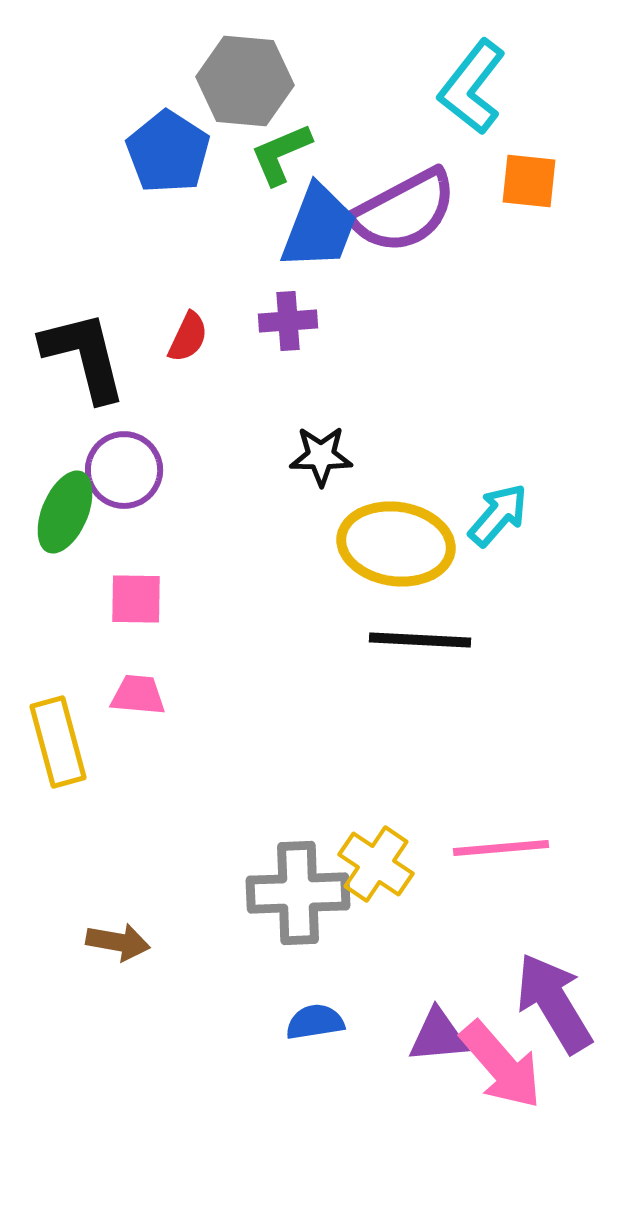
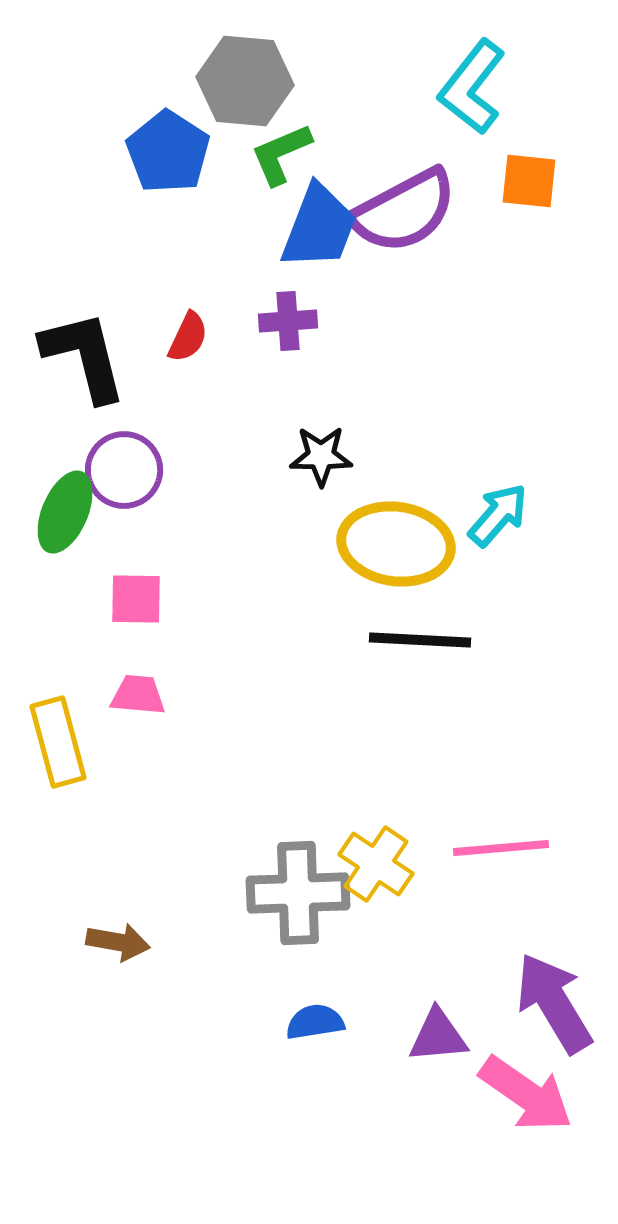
pink arrow: moved 25 px right, 29 px down; rotated 14 degrees counterclockwise
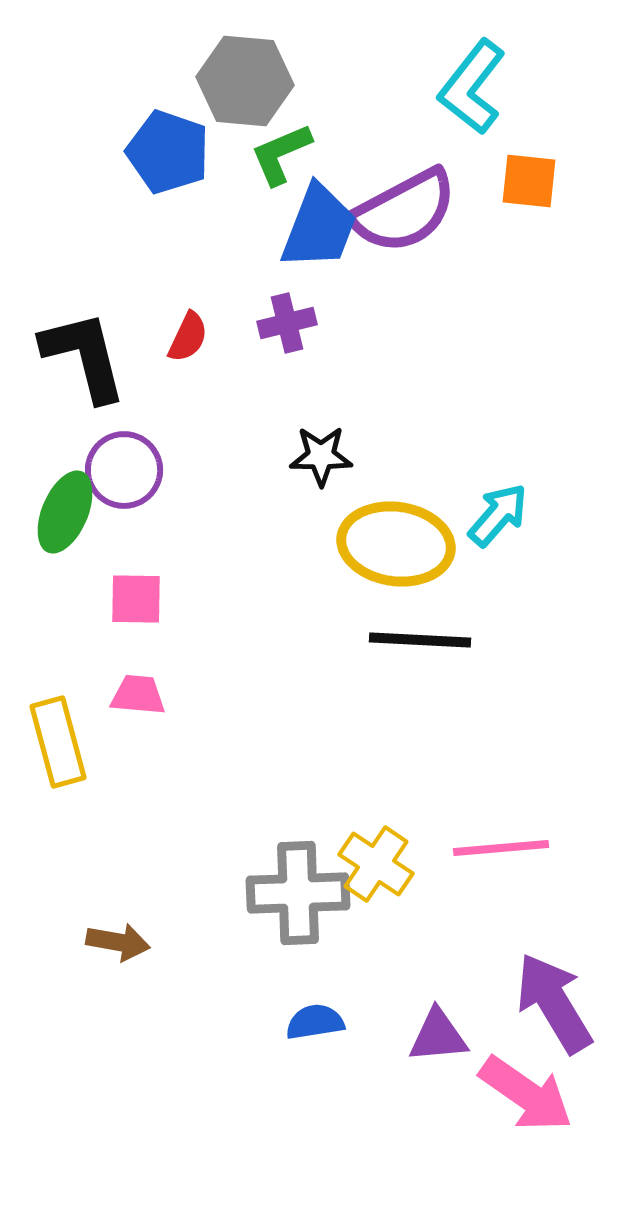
blue pentagon: rotated 14 degrees counterclockwise
purple cross: moved 1 px left, 2 px down; rotated 10 degrees counterclockwise
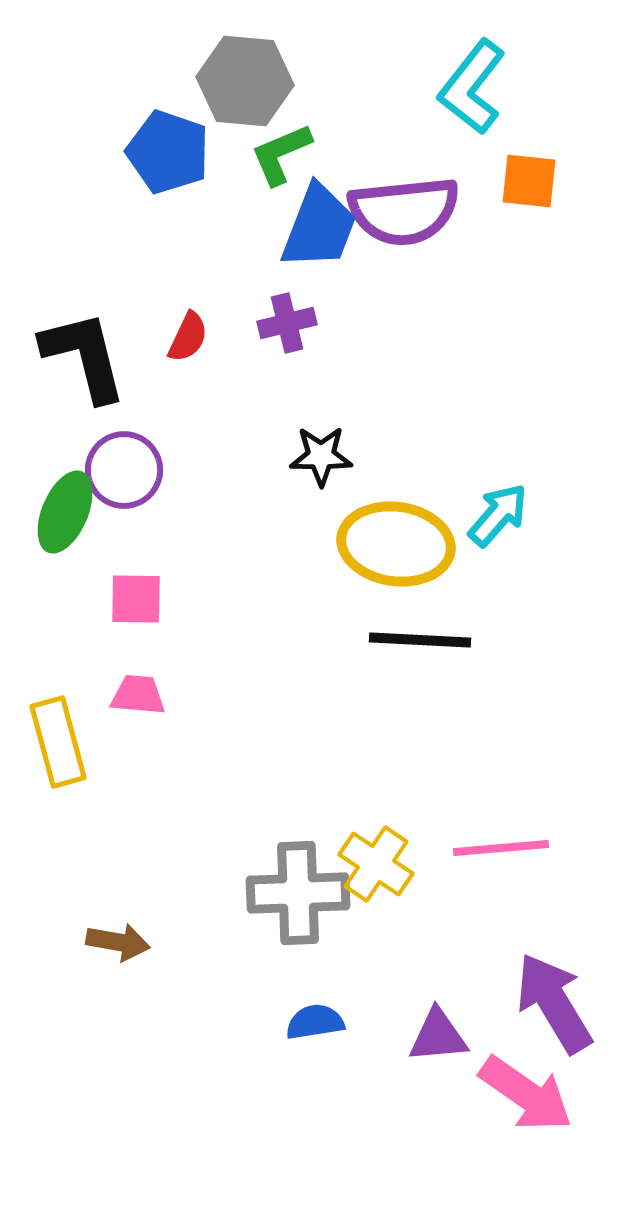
purple semicircle: rotated 22 degrees clockwise
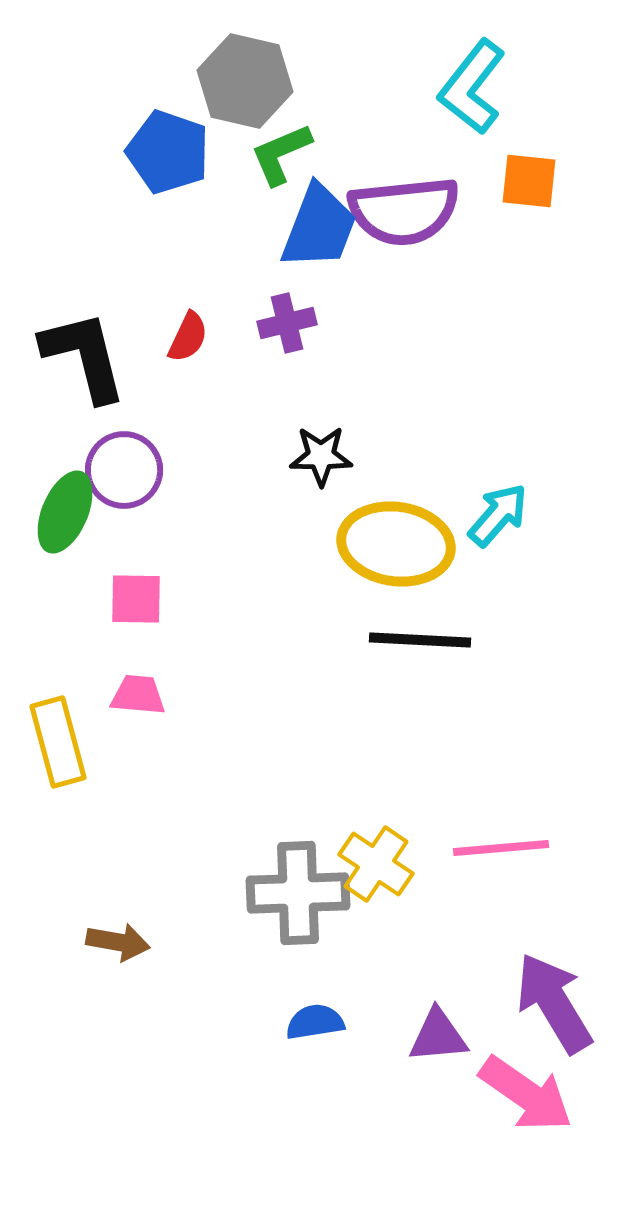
gray hexagon: rotated 8 degrees clockwise
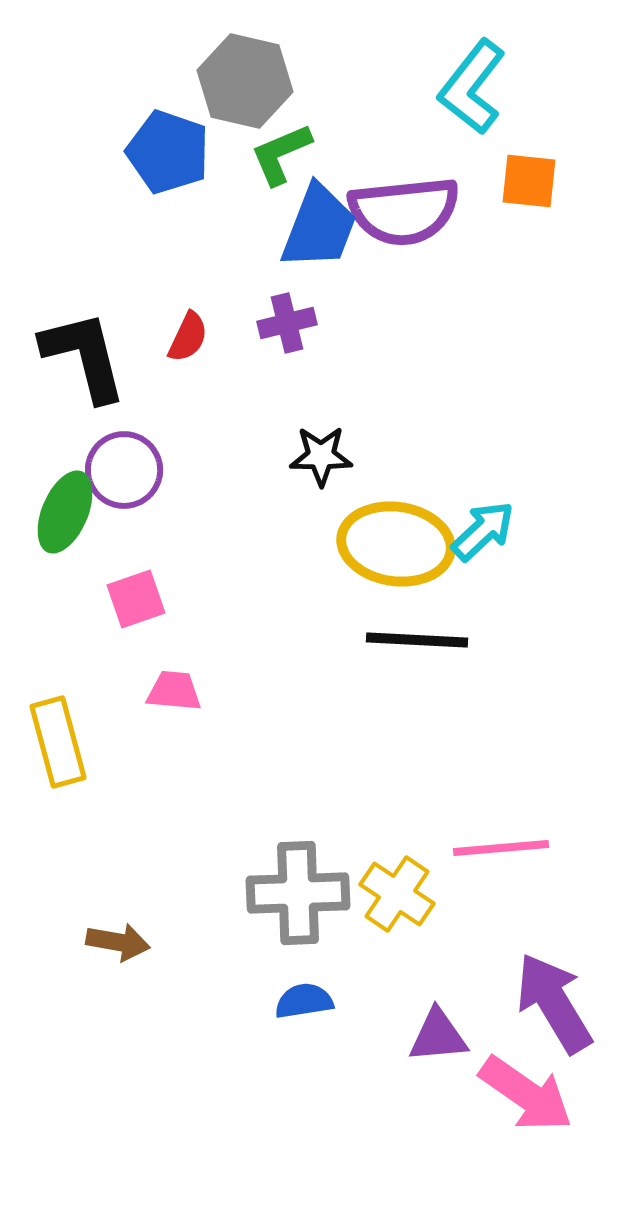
cyan arrow: moved 15 px left, 16 px down; rotated 6 degrees clockwise
pink square: rotated 20 degrees counterclockwise
black line: moved 3 px left
pink trapezoid: moved 36 px right, 4 px up
yellow cross: moved 21 px right, 30 px down
blue semicircle: moved 11 px left, 21 px up
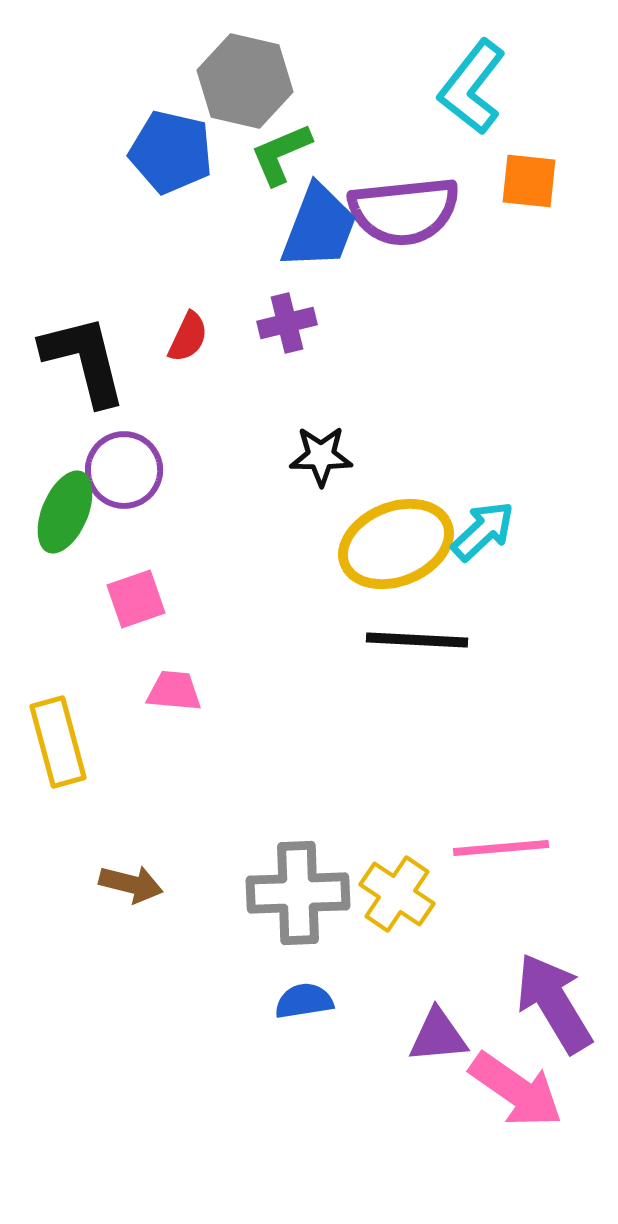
blue pentagon: moved 3 px right; rotated 6 degrees counterclockwise
black L-shape: moved 4 px down
yellow ellipse: rotated 30 degrees counterclockwise
brown arrow: moved 13 px right, 58 px up; rotated 4 degrees clockwise
pink arrow: moved 10 px left, 4 px up
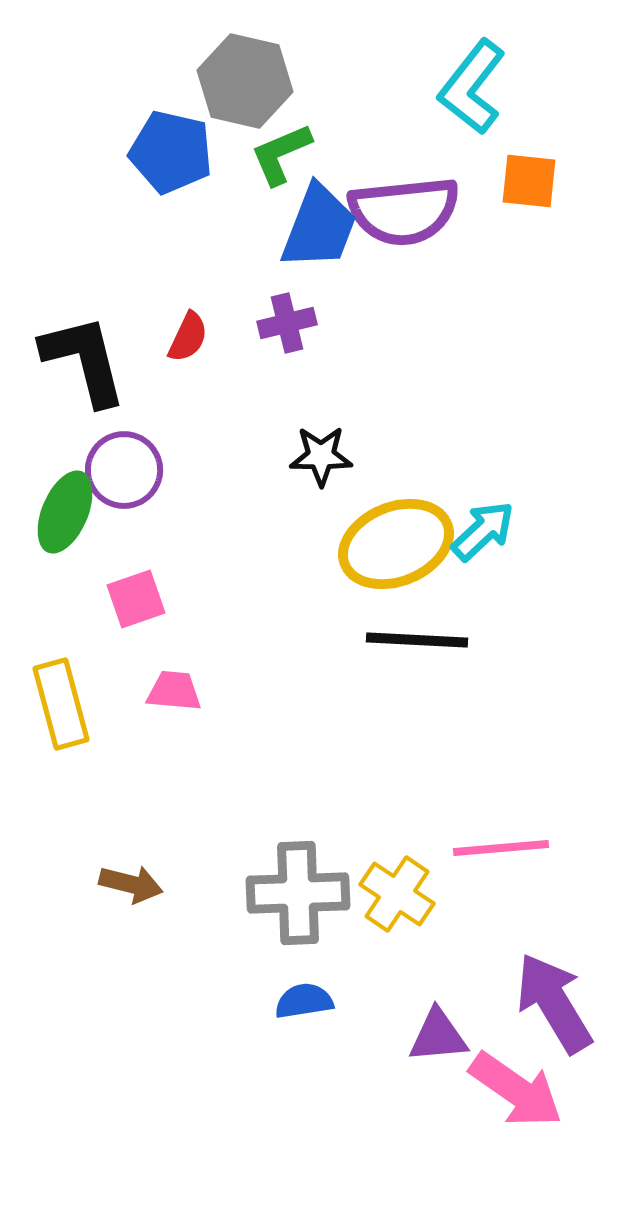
yellow rectangle: moved 3 px right, 38 px up
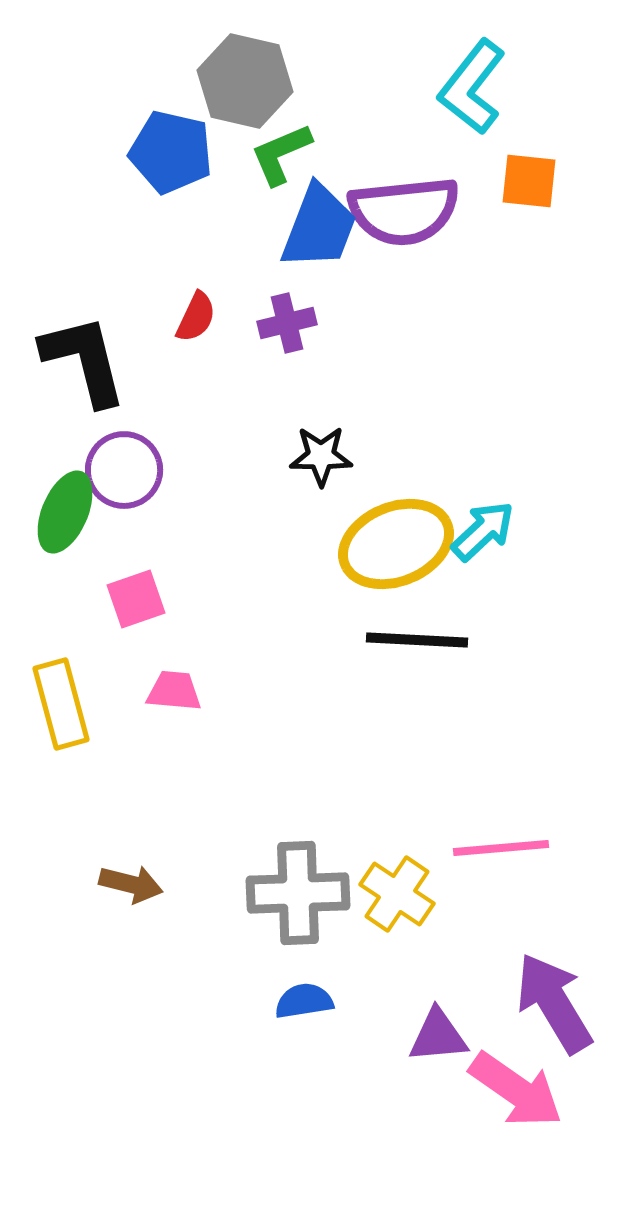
red semicircle: moved 8 px right, 20 px up
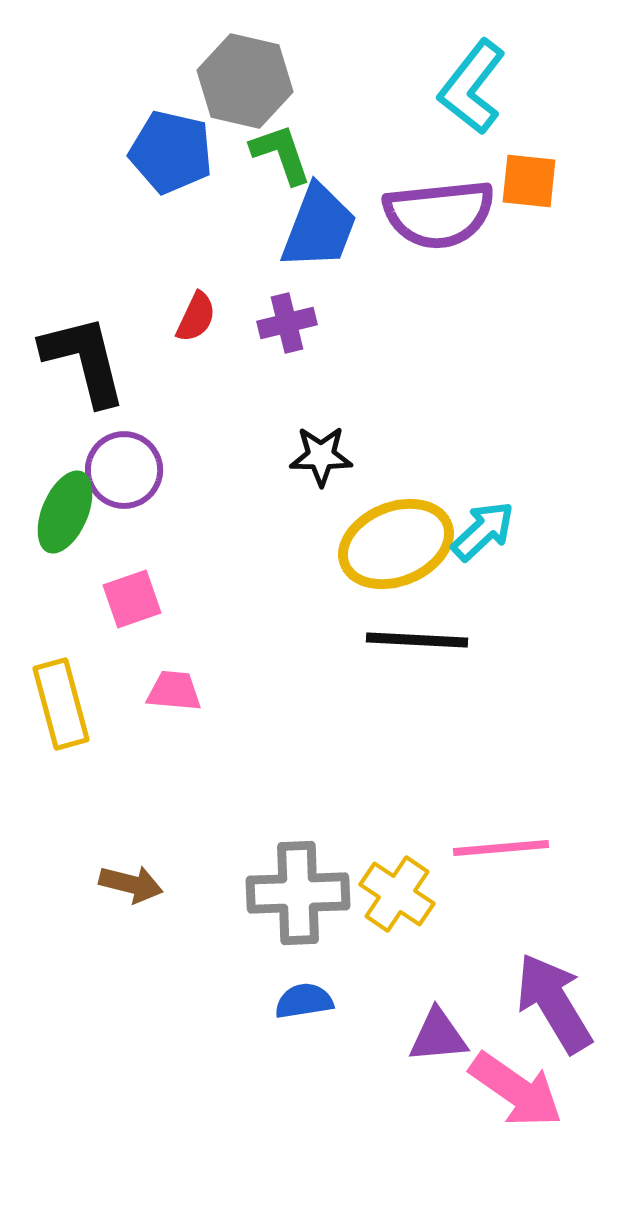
green L-shape: rotated 94 degrees clockwise
purple semicircle: moved 35 px right, 3 px down
pink square: moved 4 px left
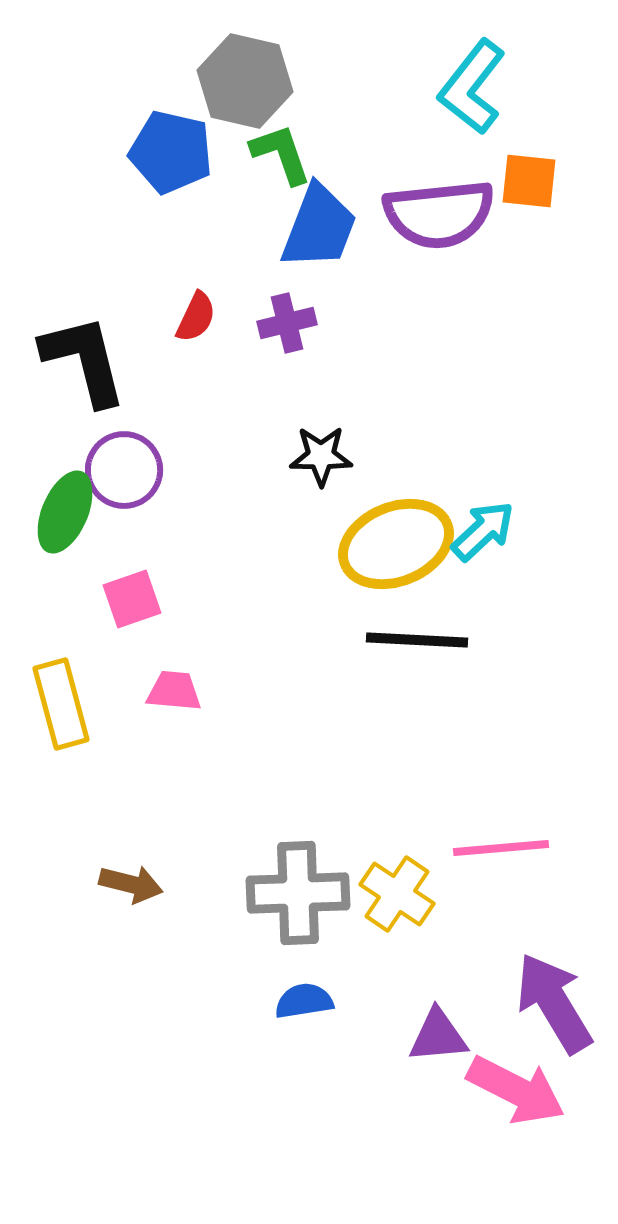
pink arrow: rotated 8 degrees counterclockwise
